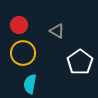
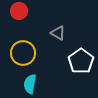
red circle: moved 14 px up
gray triangle: moved 1 px right, 2 px down
white pentagon: moved 1 px right, 1 px up
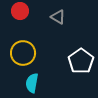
red circle: moved 1 px right
gray triangle: moved 16 px up
cyan semicircle: moved 2 px right, 1 px up
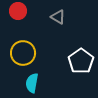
red circle: moved 2 px left
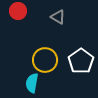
yellow circle: moved 22 px right, 7 px down
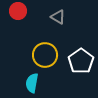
yellow circle: moved 5 px up
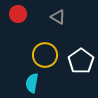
red circle: moved 3 px down
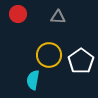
gray triangle: rotated 28 degrees counterclockwise
yellow circle: moved 4 px right
cyan semicircle: moved 1 px right, 3 px up
